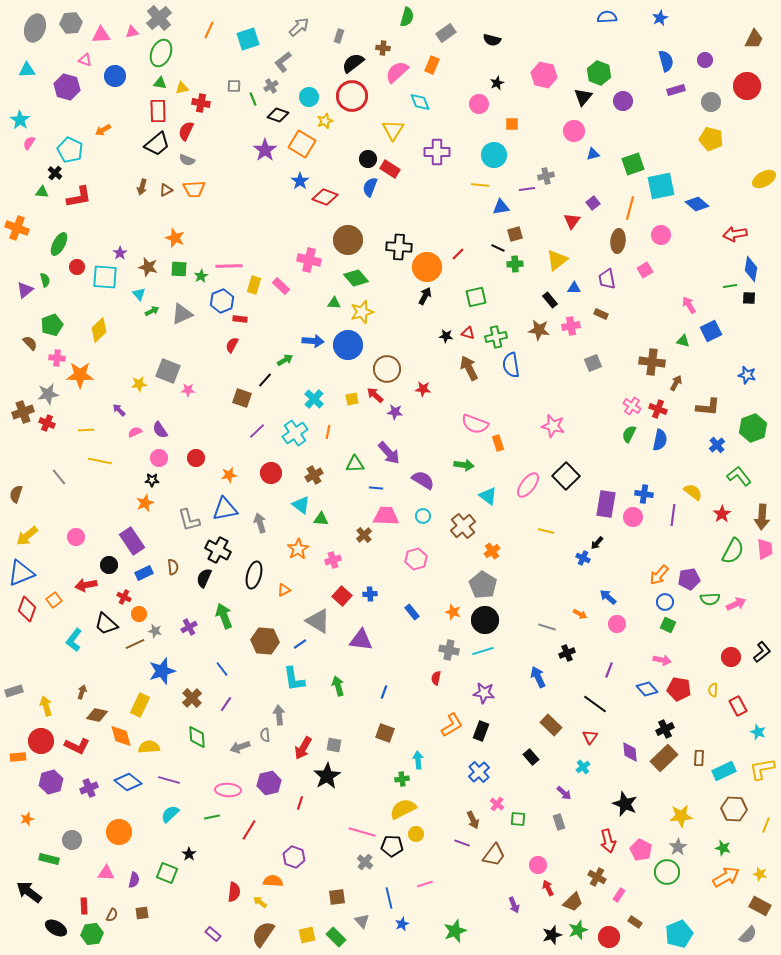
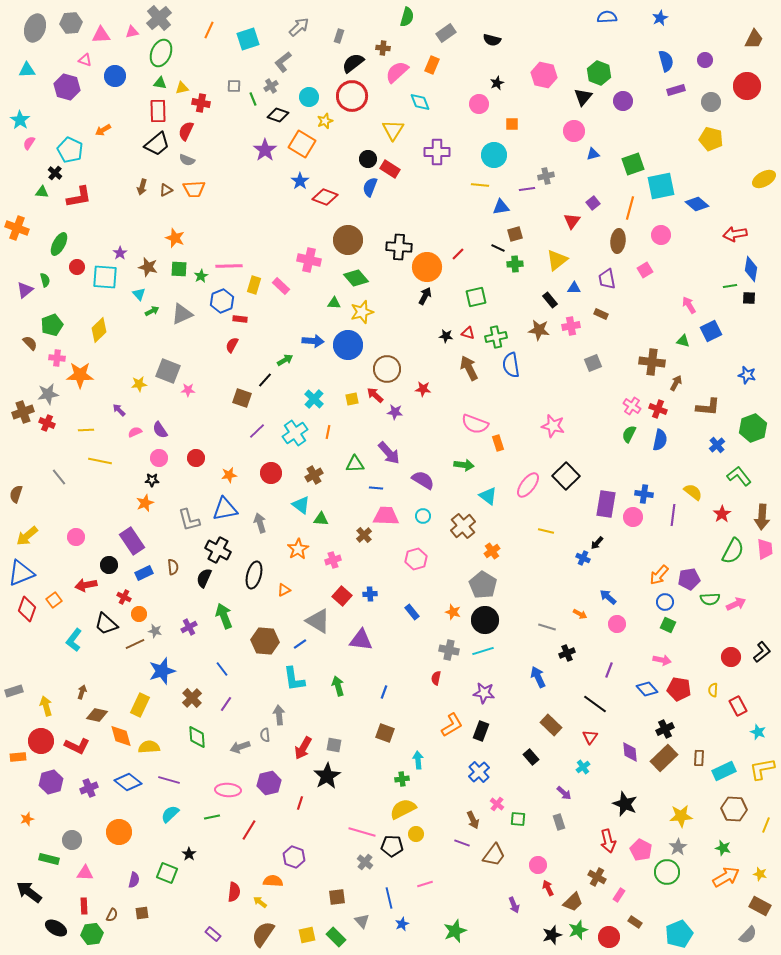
pink triangle at (106, 873): moved 21 px left
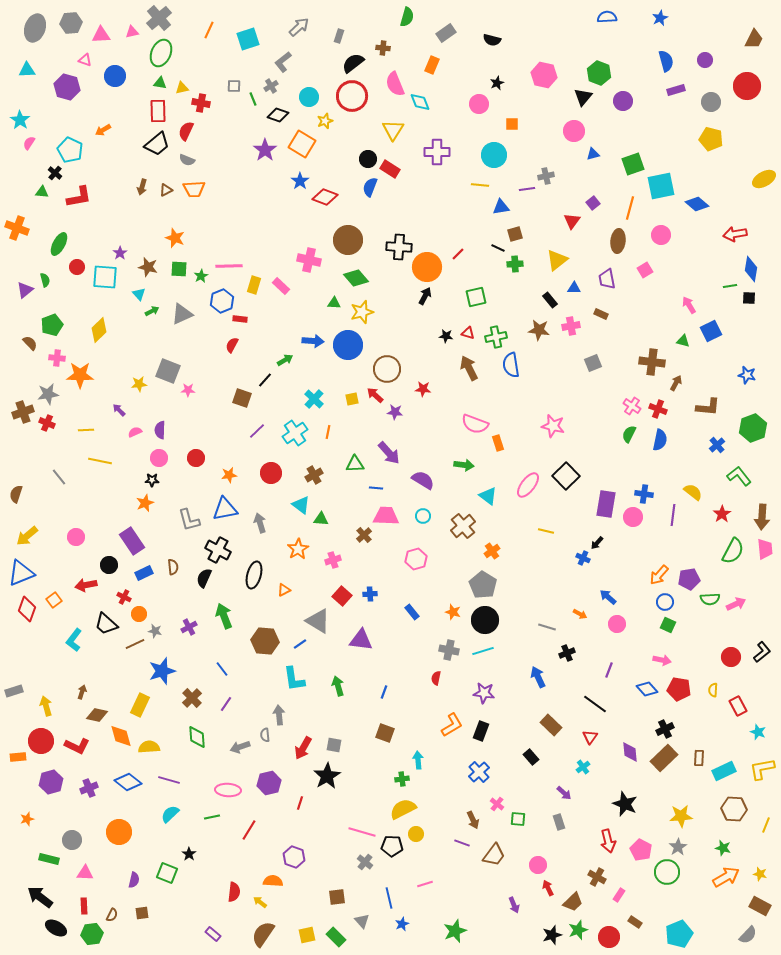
pink semicircle at (397, 72): moved 2 px left, 12 px down; rotated 70 degrees counterclockwise
purple semicircle at (160, 430): rotated 36 degrees clockwise
black arrow at (29, 892): moved 11 px right, 5 px down
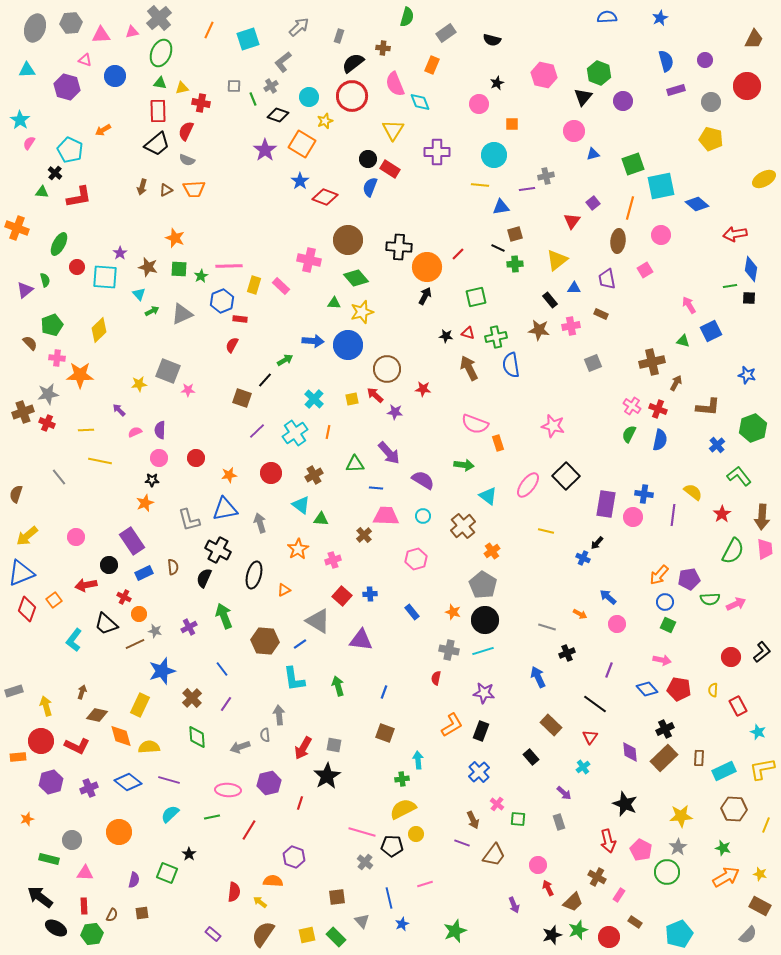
brown cross at (652, 362): rotated 20 degrees counterclockwise
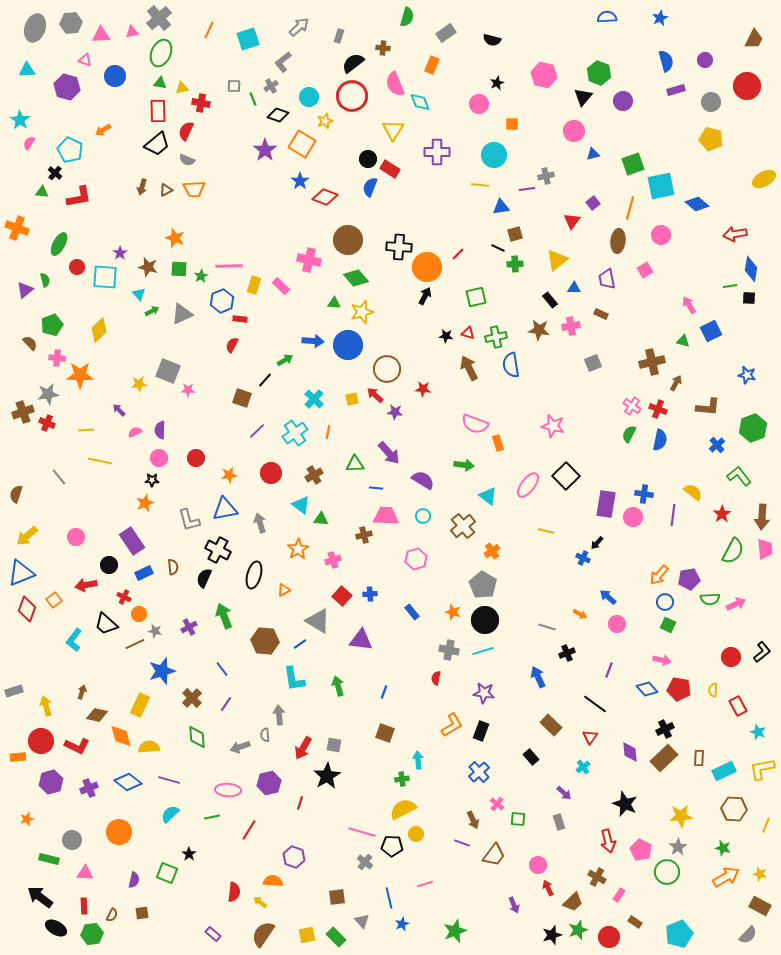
brown cross at (364, 535): rotated 28 degrees clockwise
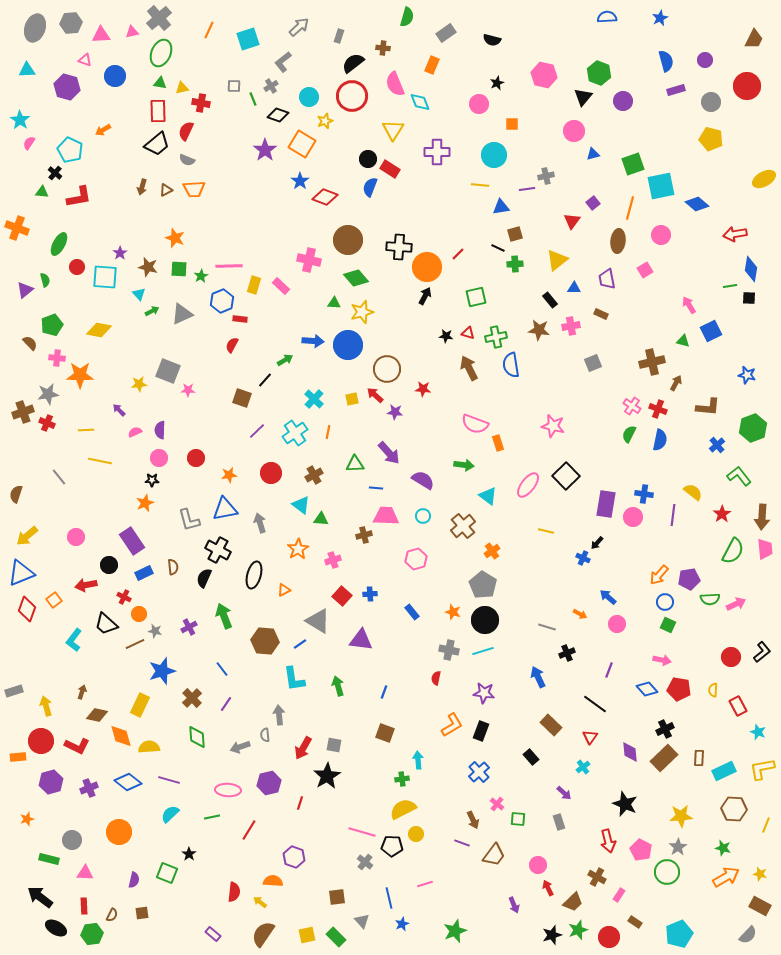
yellow diamond at (99, 330): rotated 55 degrees clockwise
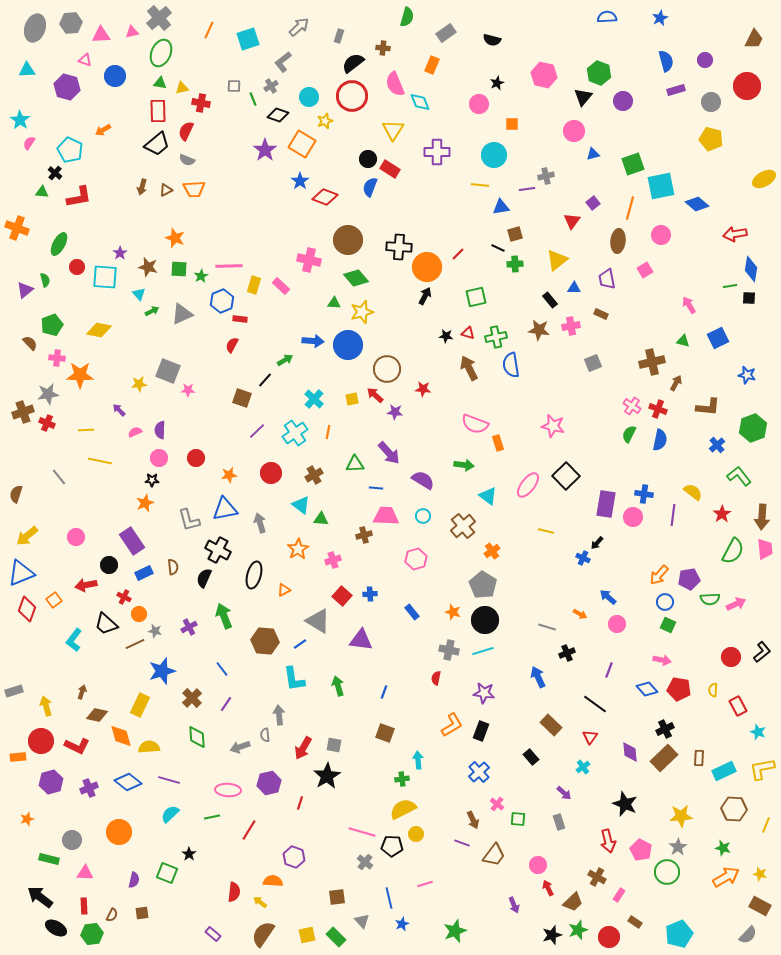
blue square at (711, 331): moved 7 px right, 7 px down
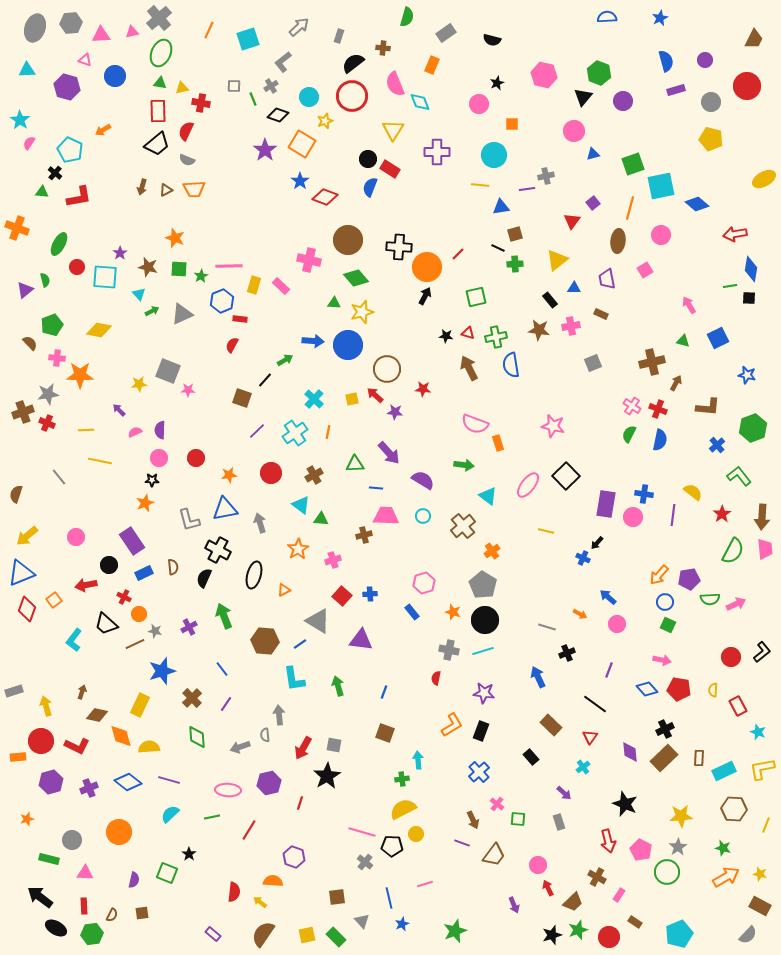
pink hexagon at (416, 559): moved 8 px right, 24 px down
